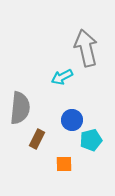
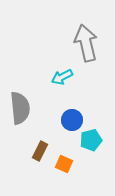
gray arrow: moved 5 px up
gray semicircle: rotated 12 degrees counterclockwise
brown rectangle: moved 3 px right, 12 px down
orange square: rotated 24 degrees clockwise
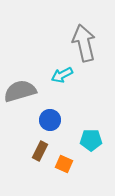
gray arrow: moved 2 px left
cyan arrow: moved 2 px up
gray semicircle: moved 17 px up; rotated 100 degrees counterclockwise
blue circle: moved 22 px left
cyan pentagon: rotated 15 degrees clockwise
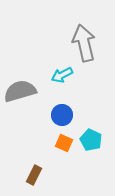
blue circle: moved 12 px right, 5 px up
cyan pentagon: rotated 25 degrees clockwise
brown rectangle: moved 6 px left, 24 px down
orange square: moved 21 px up
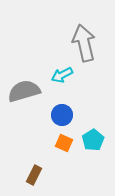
gray semicircle: moved 4 px right
cyan pentagon: moved 2 px right; rotated 15 degrees clockwise
